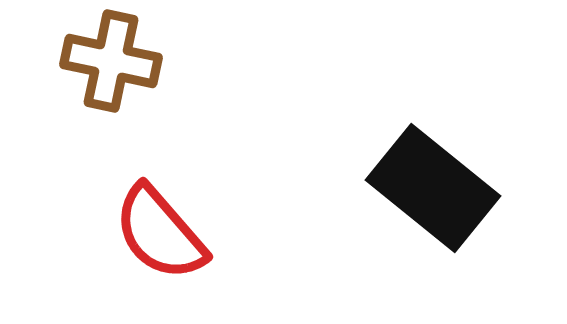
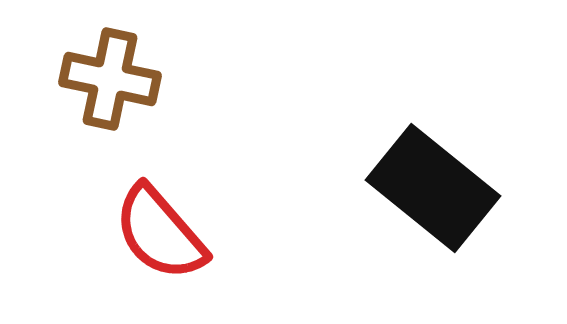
brown cross: moved 1 px left, 18 px down
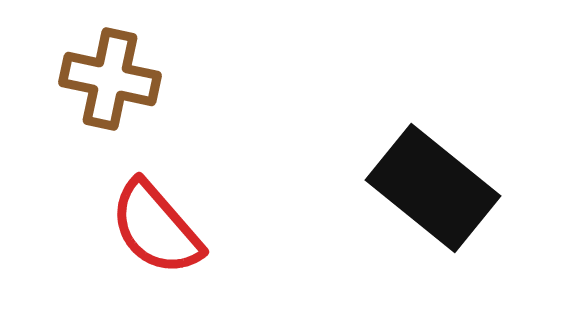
red semicircle: moved 4 px left, 5 px up
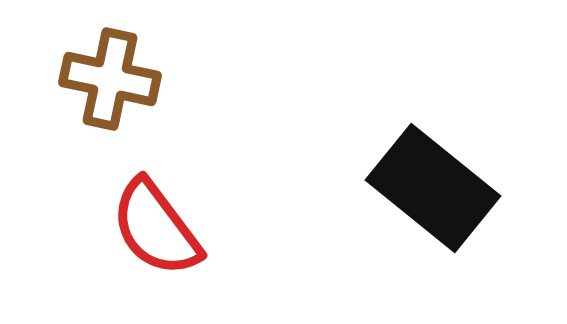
red semicircle: rotated 4 degrees clockwise
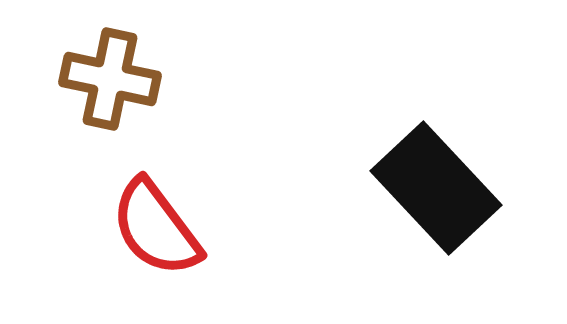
black rectangle: moved 3 px right; rotated 8 degrees clockwise
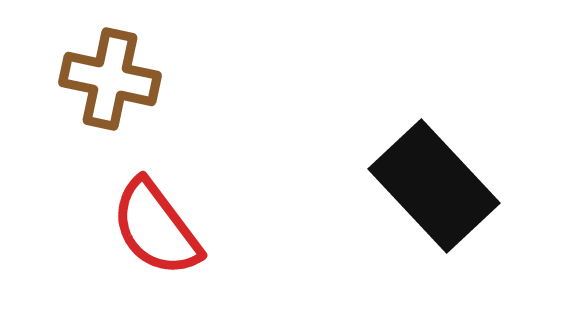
black rectangle: moved 2 px left, 2 px up
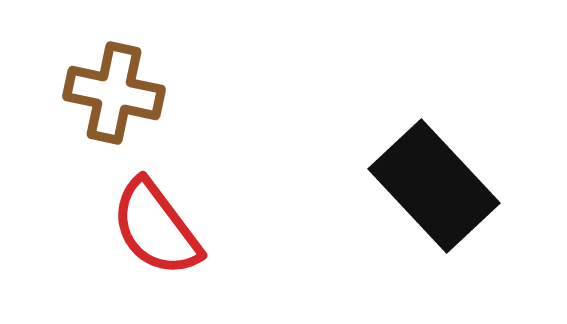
brown cross: moved 4 px right, 14 px down
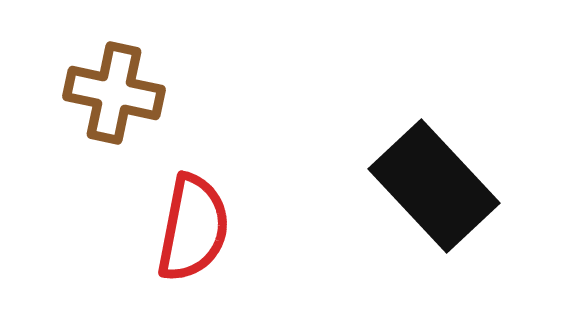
red semicircle: moved 37 px right; rotated 132 degrees counterclockwise
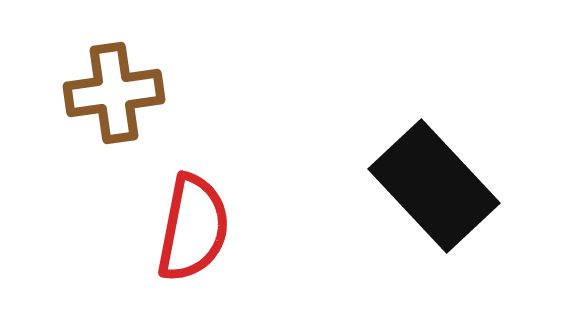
brown cross: rotated 20 degrees counterclockwise
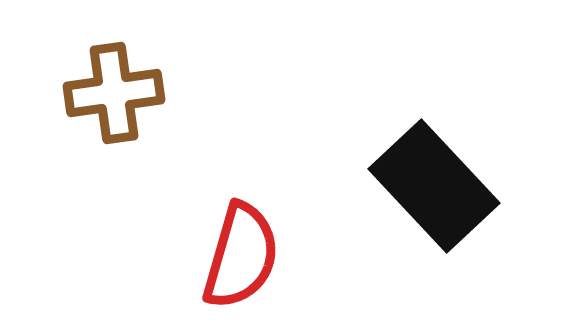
red semicircle: moved 48 px right, 28 px down; rotated 5 degrees clockwise
